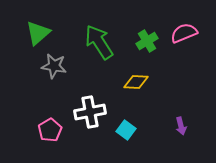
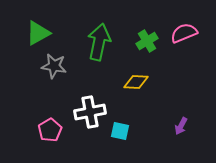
green triangle: rotated 12 degrees clockwise
green arrow: rotated 45 degrees clockwise
purple arrow: rotated 42 degrees clockwise
cyan square: moved 6 px left, 1 px down; rotated 24 degrees counterclockwise
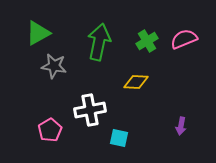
pink semicircle: moved 6 px down
white cross: moved 2 px up
purple arrow: rotated 18 degrees counterclockwise
cyan square: moved 1 px left, 7 px down
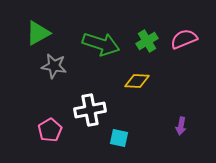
green arrow: moved 2 px right, 2 px down; rotated 96 degrees clockwise
yellow diamond: moved 1 px right, 1 px up
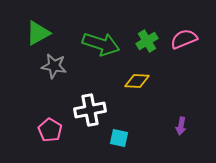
pink pentagon: rotated 10 degrees counterclockwise
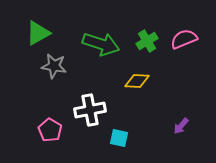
purple arrow: rotated 30 degrees clockwise
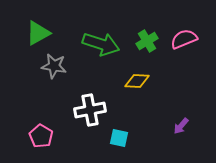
pink pentagon: moved 9 px left, 6 px down
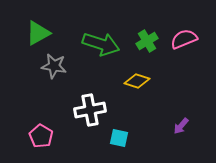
yellow diamond: rotated 15 degrees clockwise
